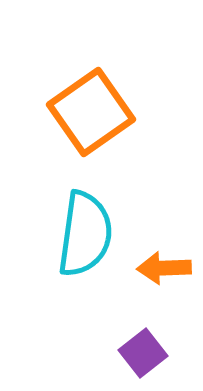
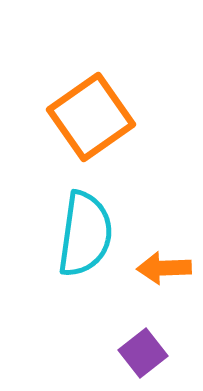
orange square: moved 5 px down
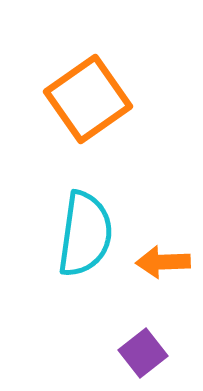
orange square: moved 3 px left, 18 px up
orange arrow: moved 1 px left, 6 px up
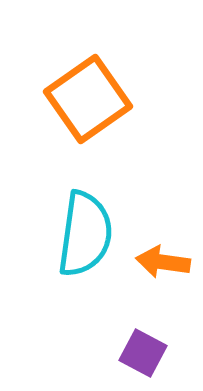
orange arrow: rotated 10 degrees clockwise
purple square: rotated 24 degrees counterclockwise
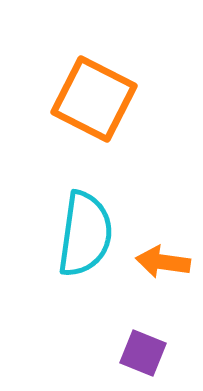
orange square: moved 6 px right; rotated 28 degrees counterclockwise
purple square: rotated 6 degrees counterclockwise
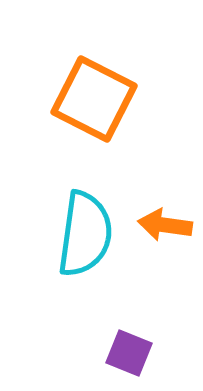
orange arrow: moved 2 px right, 37 px up
purple square: moved 14 px left
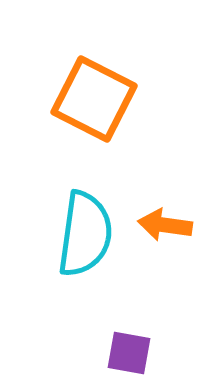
purple square: rotated 12 degrees counterclockwise
